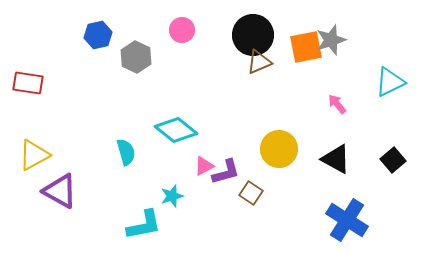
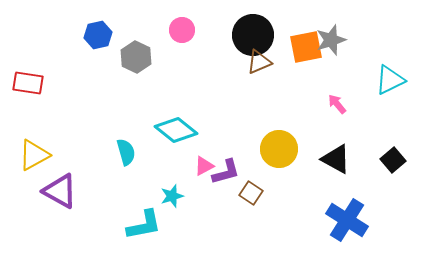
cyan triangle: moved 2 px up
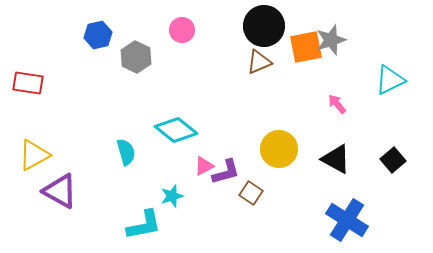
black circle: moved 11 px right, 9 px up
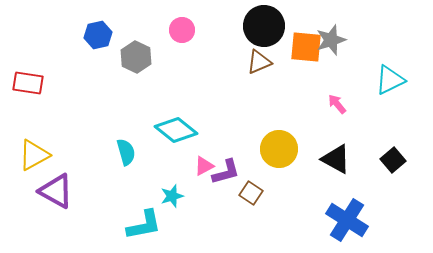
orange square: rotated 16 degrees clockwise
purple triangle: moved 4 px left
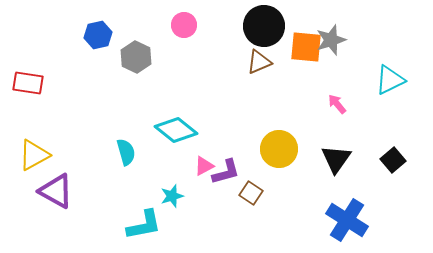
pink circle: moved 2 px right, 5 px up
black triangle: rotated 36 degrees clockwise
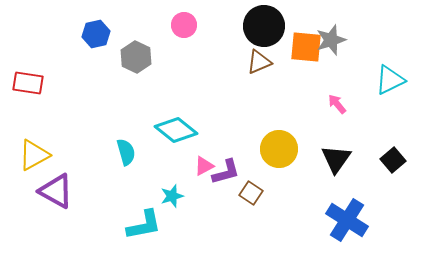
blue hexagon: moved 2 px left, 1 px up
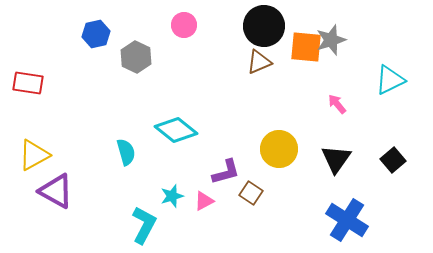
pink triangle: moved 35 px down
cyan L-shape: rotated 51 degrees counterclockwise
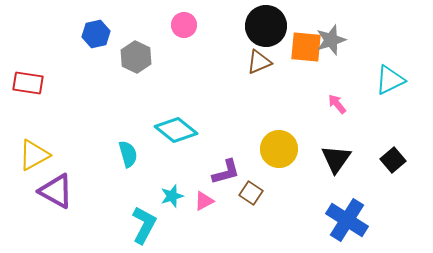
black circle: moved 2 px right
cyan semicircle: moved 2 px right, 2 px down
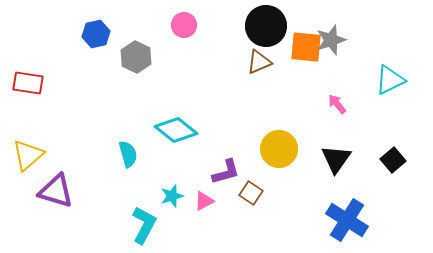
yellow triangle: moved 6 px left; rotated 12 degrees counterclockwise
purple triangle: rotated 12 degrees counterclockwise
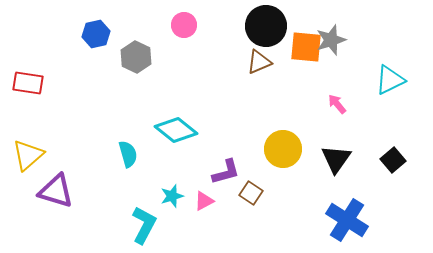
yellow circle: moved 4 px right
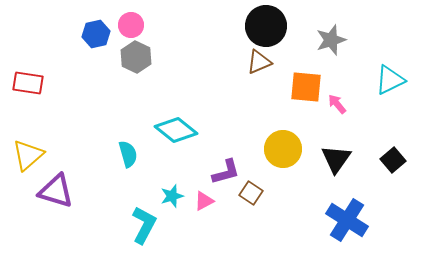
pink circle: moved 53 px left
orange square: moved 40 px down
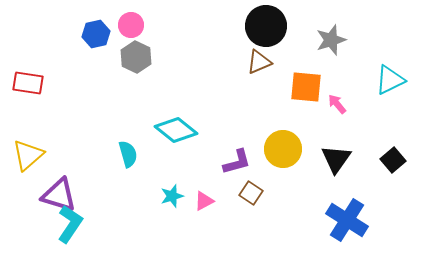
purple L-shape: moved 11 px right, 10 px up
purple triangle: moved 3 px right, 4 px down
cyan L-shape: moved 74 px left, 1 px up; rotated 6 degrees clockwise
